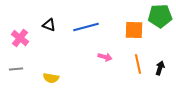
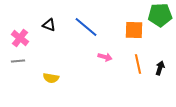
green pentagon: moved 1 px up
blue line: rotated 55 degrees clockwise
gray line: moved 2 px right, 8 px up
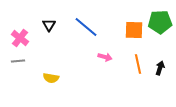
green pentagon: moved 7 px down
black triangle: rotated 40 degrees clockwise
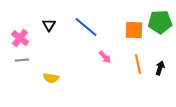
pink arrow: rotated 32 degrees clockwise
gray line: moved 4 px right, 1 px up
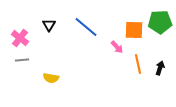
pink arrow: moved 12 px right, 10 px up
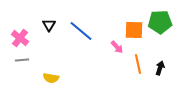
blue line: moved 5 px left, 4 px down
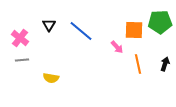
black arrow: moved 5 px right, 4 px up
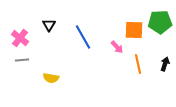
blue line: moved 2 px right, 6 px down; rotated 20 degrees clockwise
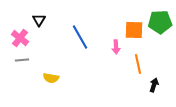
black triangle: moved 10 px left, 5 px up
blue line: moved 3 px left
pink arrow: moved 1 px left; rotated 40 degrees clockwise
black arrow: moved 11 px left, 21 px down
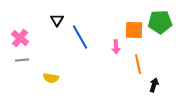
black triangle: moved 18 px right
